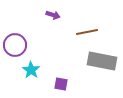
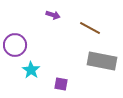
brown line: moved 3 px right, 4 px up; rotated 40 degrees clockwise
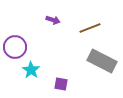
purple arrow: moved 5 px down
brown line: rotated 50 degrees counterclockwise
purple circle: moved 2 px down
gray rectangle: rotated 16 degrees clockwise
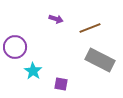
purple arrow: moved 3 px right, 1 px up
gray rectangle: moved 2 px left, 1 px up
cyan star: moved 2 px right, 1 px down
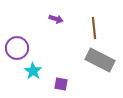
brown line: moved 4 px right; rotated 75 degrees counterclockwise
purple circle: moved 2 px right, 1 px down
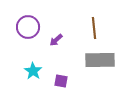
purple arrow: moved 21 px down; rotated 120 degrees clockwise
purple circle: moved 11 px right, 21 px up
gray rectangle: rotated 28 degrees counterclockwise
purple square: moved 3 px up
